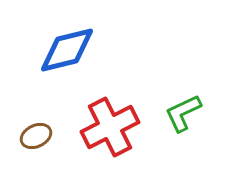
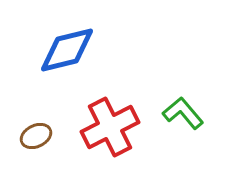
green L-shape: rotated 75 degrees clockwise
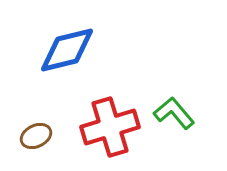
green L-shape: moved 9 px left
red cross: rotated 10 degrees clockwise
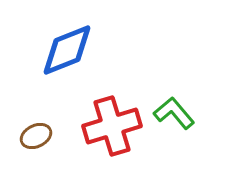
blue diamond: rotated 8 degrees counterclockwise
red cross: moved 2 px right, 1 px up
